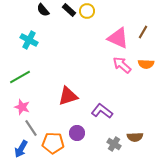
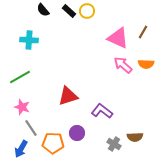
black rectangle: moved 1 px down
cyan cross: rotated 24 degrees counterclockwise
pink arrow: moved 1 px right
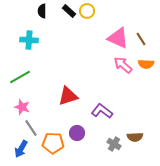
black semicircle: moved 1 px left, 1 px down; rotated 40 degrees clockwise
brown line: moved 2 px left, 7 px down; rotated 64 degrees counterclockwise
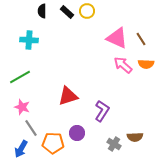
black rectangle: moved 2 px left, 1 px down
pink triangle: moved 1 px left
purple L-shape: rotated 85 degrees clockwise
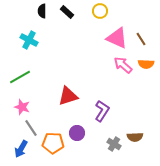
yellow circle: moved 13 px right
cyan cross: rotated 24 degrees clockwise
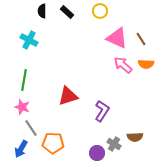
green line: moved 4 px right, 3 px down; rotated 50 degrees counterclockwise
purple circle: moved 20 px right, 20 px down
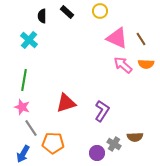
black semicircle: moved 5 px down
cyan cross: rotated 12 degrees clockwise
red triangle: moved 2 px left, 7 px down
blue arrow: moved 2 px right, 5 px down
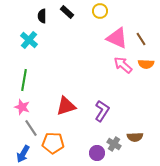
red triangle: moved 3 px down
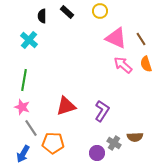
pink triangle: moved 1 px left
orange semicircle: rotated 70 degrees clockwise
gray cross: moved 1 px up
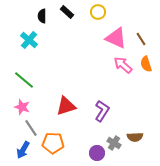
yellow circle: moved 2 px left, 1 px down
green line: rotated 60 degrees counterclockwise
blue arrow: moved 4 px up
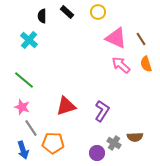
pink arrow: moved 2 px left
blue arrow: rotated 48 degrees counterclockwise
